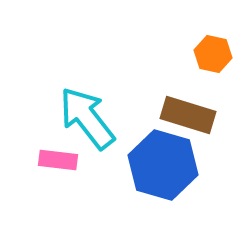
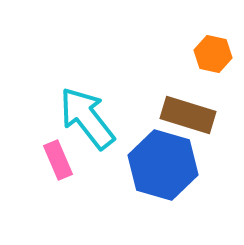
pink rectangle: rotated 60 degrees clockwise
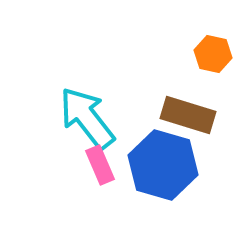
pink rectangle: moved 42 px right, 5 px down
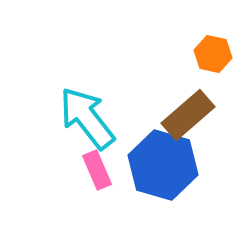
brown rectangle: rotated 58 degrees counterclockwise
pink rectangle: moved 3 px left, 5 px down
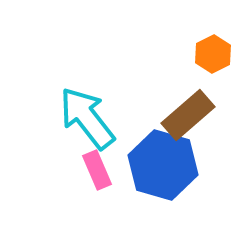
orange hexagon: rotated 21 degrees clockwise
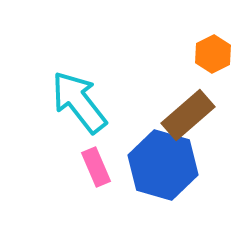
cyan arrow: moved 8 px left, 16 px up
pink rectangle: moved 1 px left, 3 px up
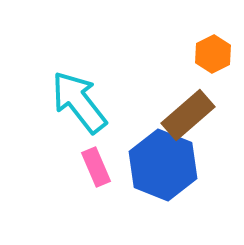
blue hexagon: rotated 6 degrees clockwise
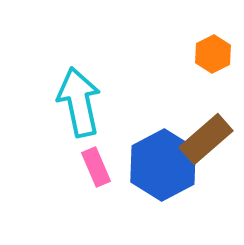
cyan arrow: rotated 26 degrees clockwise
brown rectangle: moved 18 px right, 24 px down
blue hexagon: rotated 10 degrees clockwise
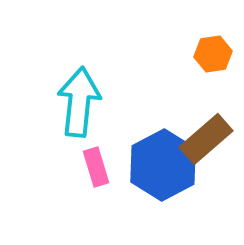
orange hexagon: rotated 18 degrees clockwise
cyan arrow: rotated 18 degrees clockwise
pink rectangle: rotated 6 degrees clockwise
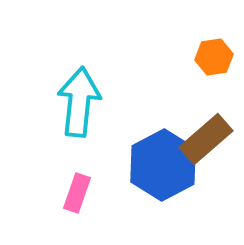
orange hexagon: moved 1 px right, 3 px down
pink rectangle: moved 19 px left, 26 px down; rotated 36 degrees clockwise
